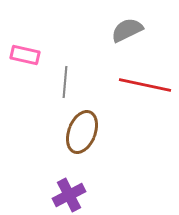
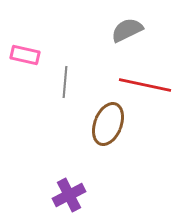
brown ellipse: moved 26 px right, 8 px up
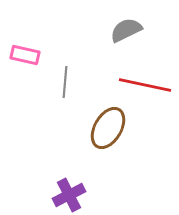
gray semicircle: moved 1 px left
brown ellipse: moved 4 px down; rotated 9 degrees clockwise
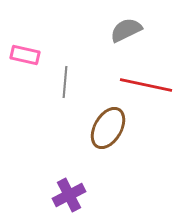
red line: moved 1 px right
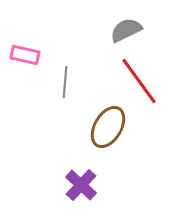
red line: moved 7 px left, 4 px up; rotated 42 degrees clockwise
brown ellipse: moved 1 px up
purple cross: moved 12 px right, 10 px up; rotated 20 degrees counterclockwise
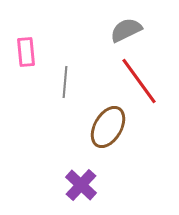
pink rectangle: moved 1 px right, 3 px up; rotated 72 degrees clockwise
